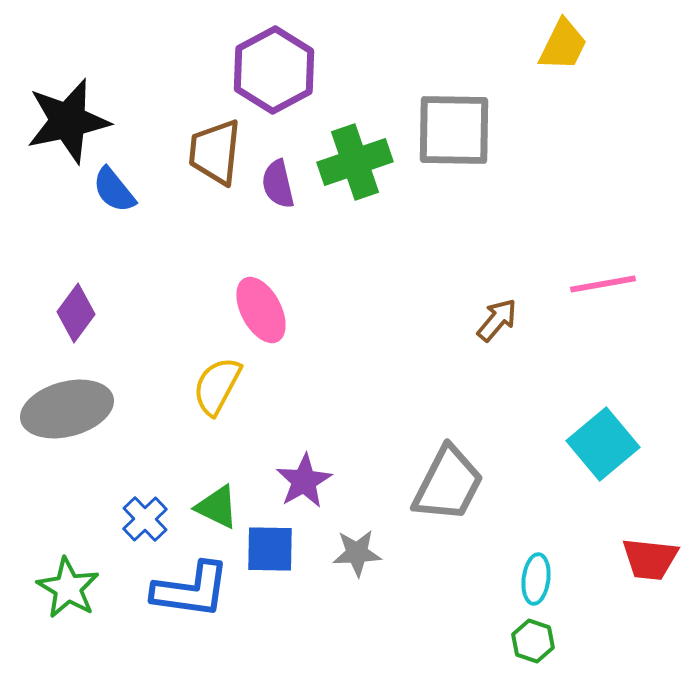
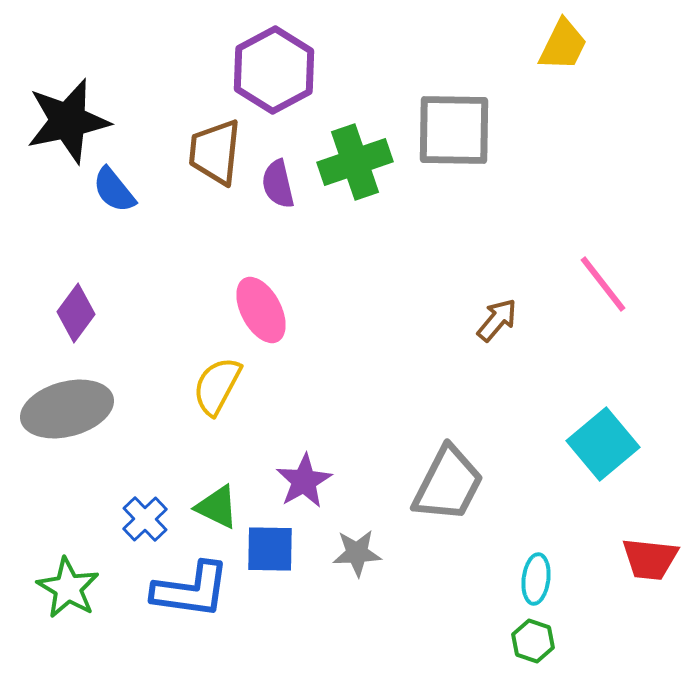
pink line: rotated 62 degrees clockwise
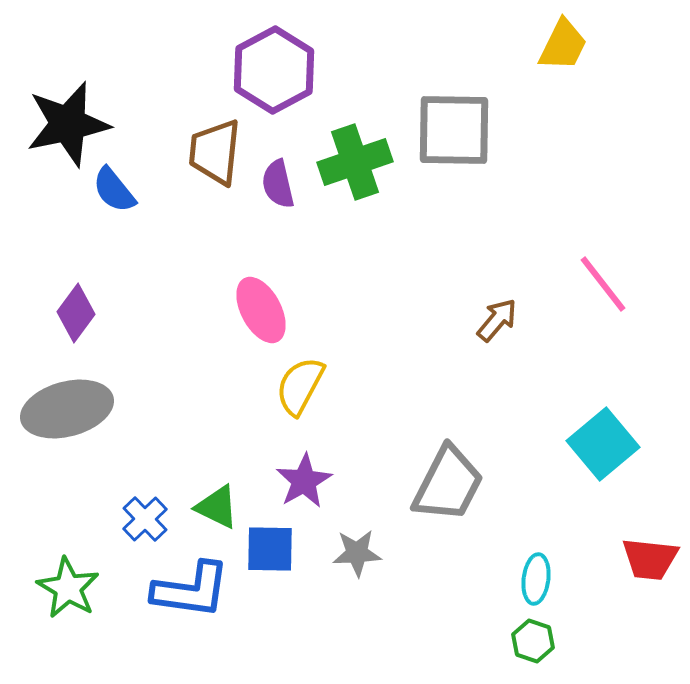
black star: moved 3 px down
yellow semicircle: moved 83 px right
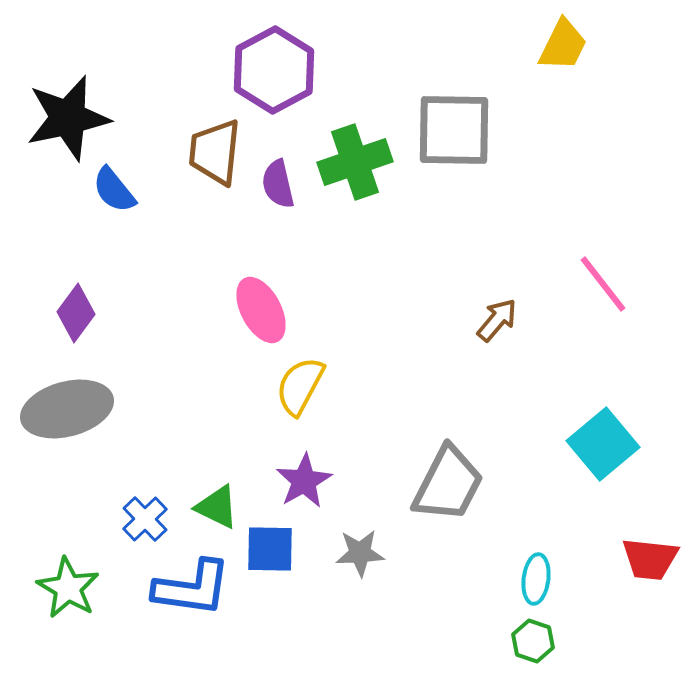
black star: moved 6 px up
gray star: moved 3 px right
blue L-shape: moved 1 px right, 2 px up
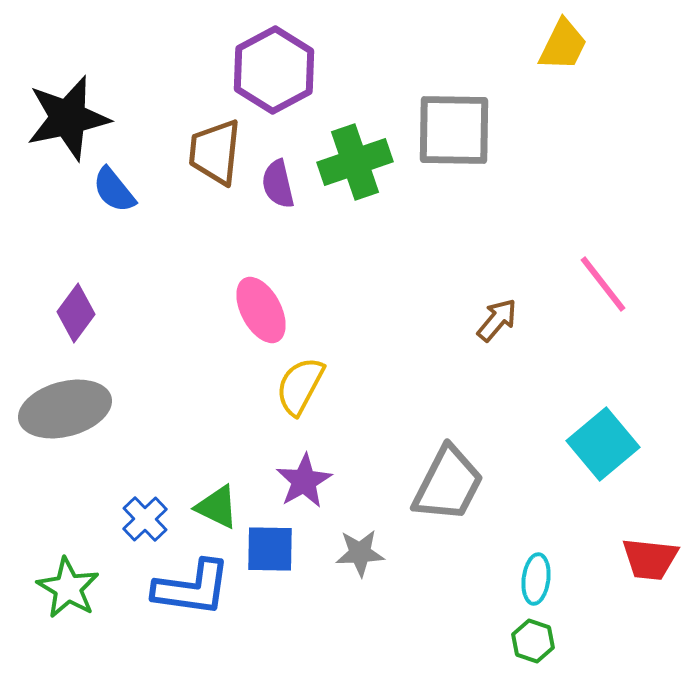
gray ellipse: moved 2 px left
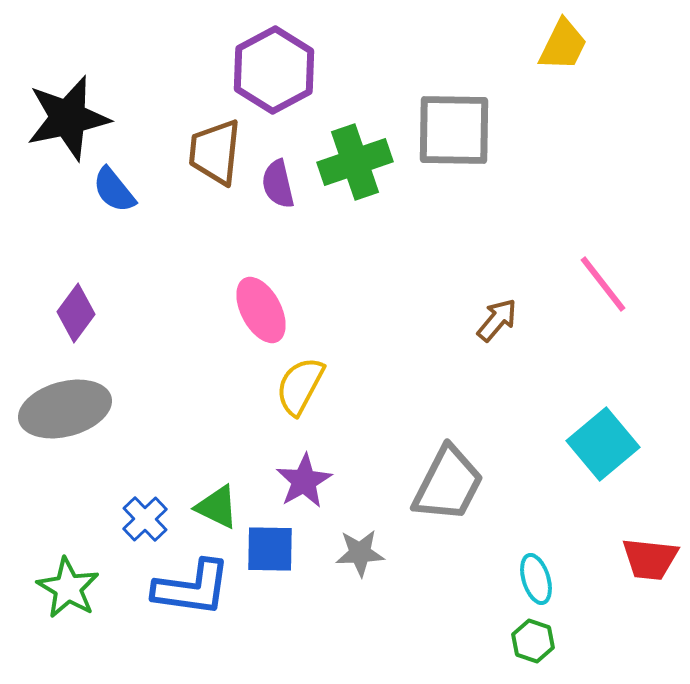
cyan ellipse: rotated 24 degrees counterclockwise
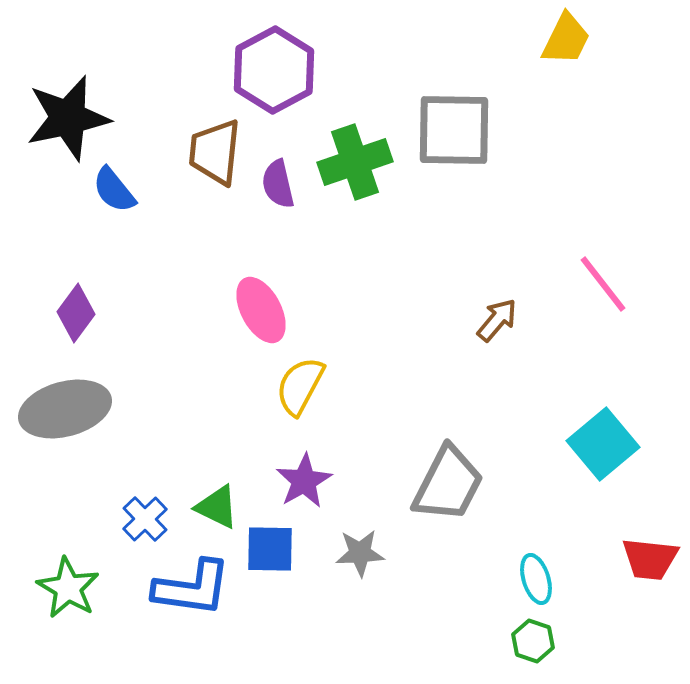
yellow trapezoid: moved 3 px right, 6 px up
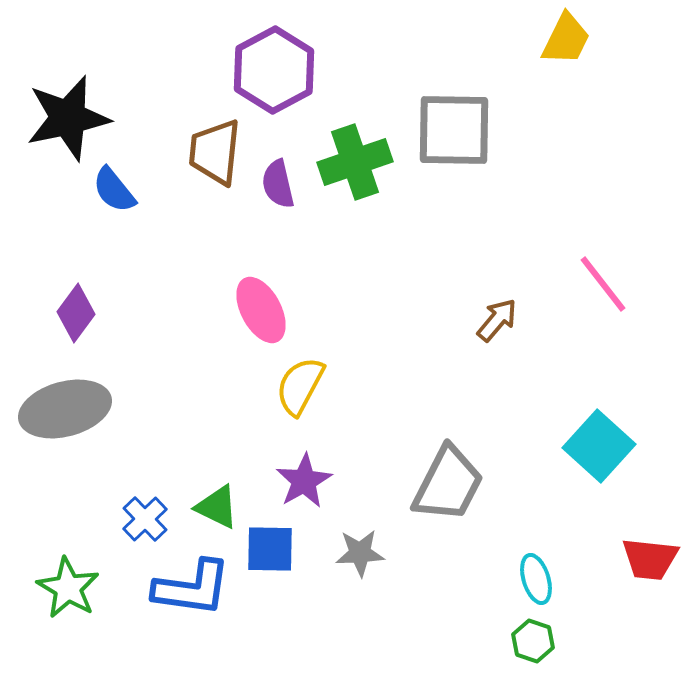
cyan square: moved 4 px left, 2 px down; rotated 8 degrees counterclockwise
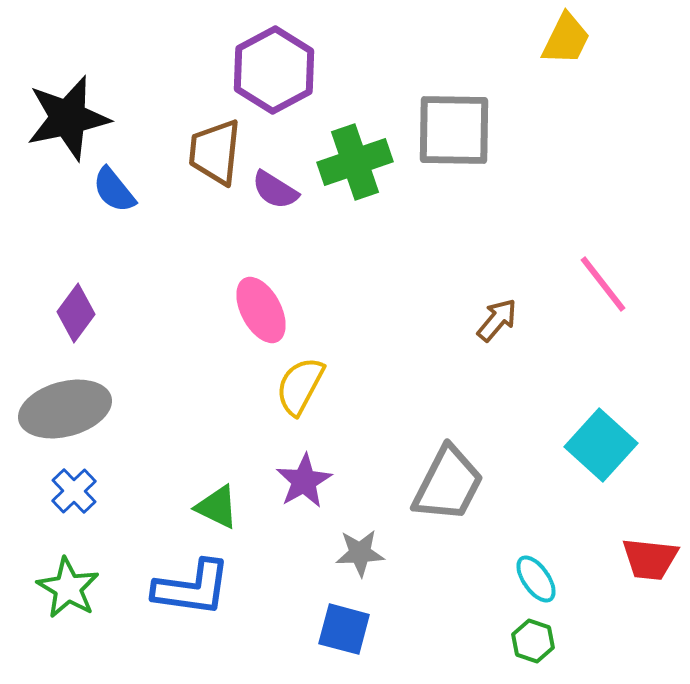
purple semicircle: moved 3 px left, 6 px down; rotated 45 degrees counterclockwise
cyan square: moved 2 px right, 1 px up
blue cross: moved 71 px left, 28 px up
blue square: moved 74 px right, 80 px down; rotated 14 degrees clockwise
cyan ellipse: rotated 18 degrees counterclockwise
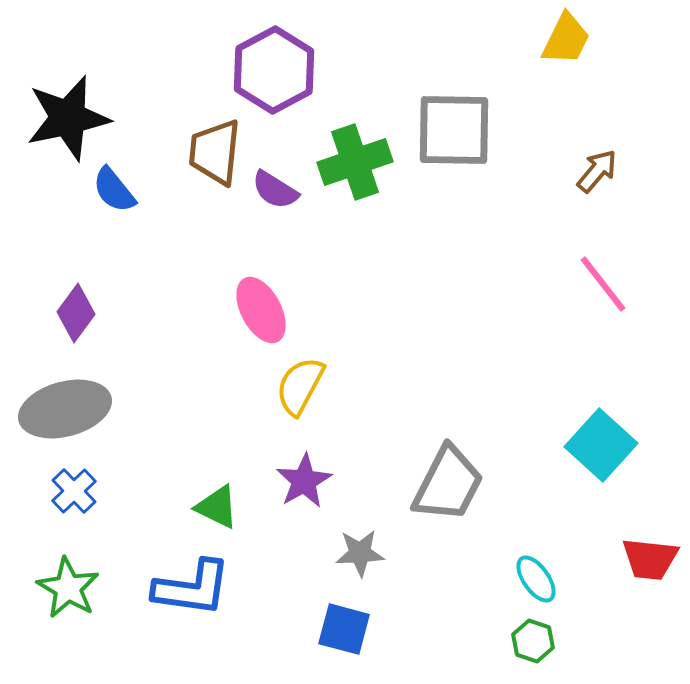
brown arrow: moved 100 px right, 149 px up
